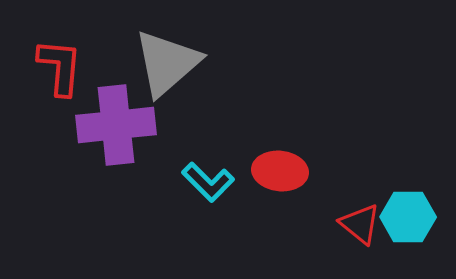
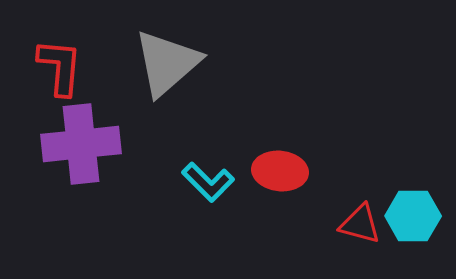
purple cross: moved 35 px left, 19 px down
cyan hexagon: moved 5 px right, 1 px up
red triangle: rotated 24 degrees counterclockwise
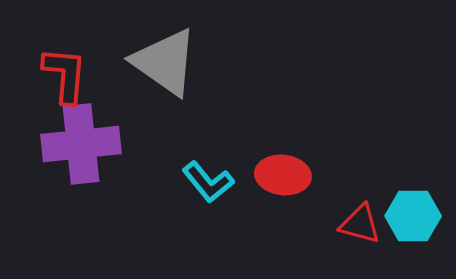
gray triangle: moved 2 px left, 1 px up; rotated 44 degrees counterclockwise
red L-shape: moved 5 px right, 8 px down
red ellipse: moved 3 px right, 4 px down
cyan L-shape: rotated 6 degrees clockwise
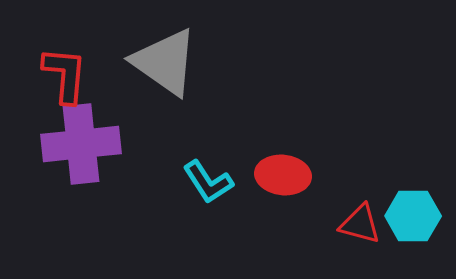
cyan L-shape: rotated 6 degrees clockwise
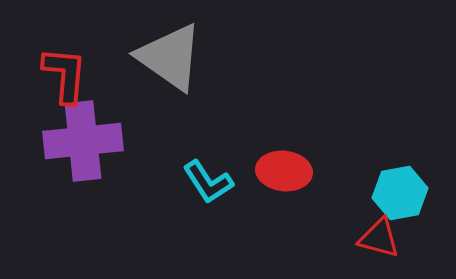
gray triangle: moved 5 px right, 5 px up
purple cross: moved 2 px right, 3 px up
red ellipse: moved 1 px right, 4 px up
cyan hexagon: moved 13 px left, 23 px up; rotated 10 degrees counterclockwise
red triangle: moved 19 px right, 14 px down
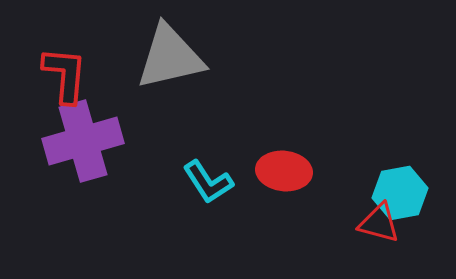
gray triangle: rotated 48 degrees counterclockwise
purple cross: rotated 10 degrees counterclockwise
red triangle: moved 15 px up
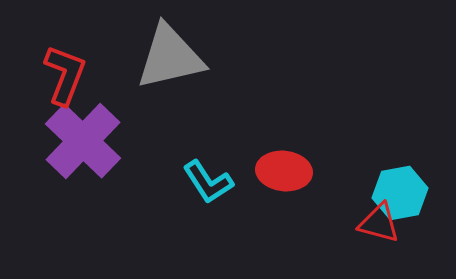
red L-shape: rotated 16 degrees clockwise
purple cross: rotated 30 degrees counterclockwise
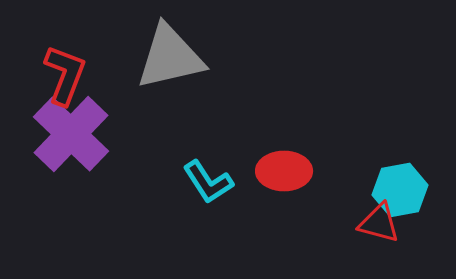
purple cross: moved 12 px left, 7 px up
red ellipse: rotated 6 degrees counterclockwise
cyan hexagon: moved 3 px up
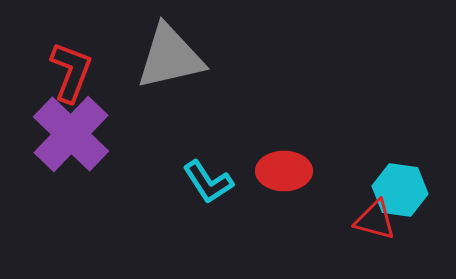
red L-shape: moved 6 px right, 3 px up
cyan hexagon: rotated 18 degrees clockwise
red triangle: moved 4 px left, 3 px up
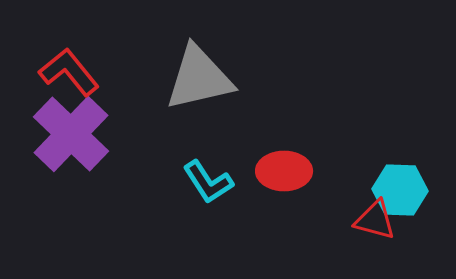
gray triangle: moved 29 px right, 21 px down
red L-shape: moved 2 px left; rotated 60 degrees counterclockwise
cyan hexagon: rotated 6 degrees counterclockwise
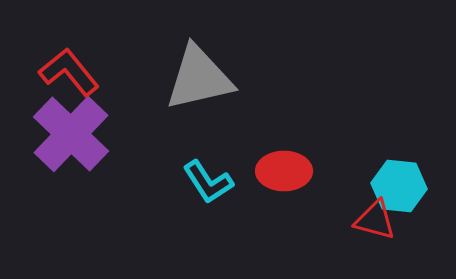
cyan hexagon: moved 1 px left, 4 px up; rotated 4 degrees clockwise
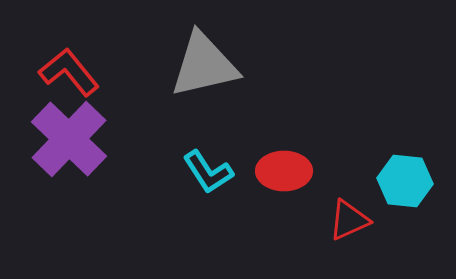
gray triangle: moved 5 px right, 13 px up
purple cross: moved 2 px left, 5 px down
cyan L-shape: moved 10 px up
cyan hexagon: moved 6 px right, 5 px up
red triangle: moved 26 px left; rotated 39 degrees counterclockwise
